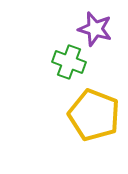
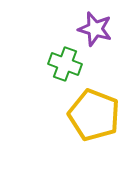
green cross: moved 4 px left, 2 px down
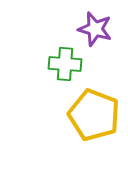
green cross: rotated 16 degrees counterclockwise
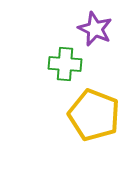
purple star: rotated 8 degrees clockwise
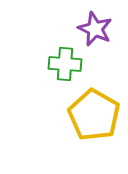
yellow pentagon: rotated 9 degrees clockwise
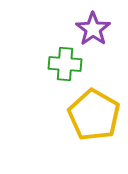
purple star: moved 2 px left; rotated 12 degrees clockwise
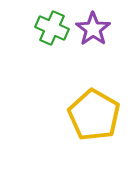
green cross: moved 13 px left, 36 px up; rotated 20 degrees clockwise
